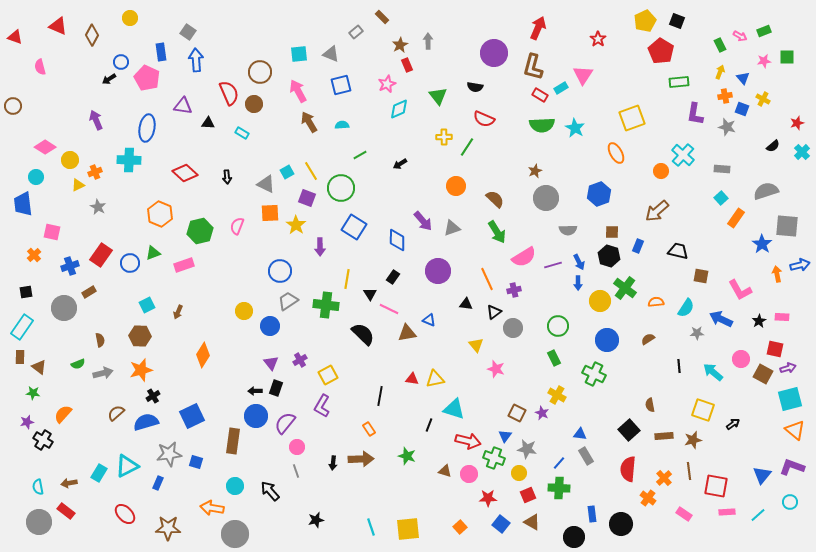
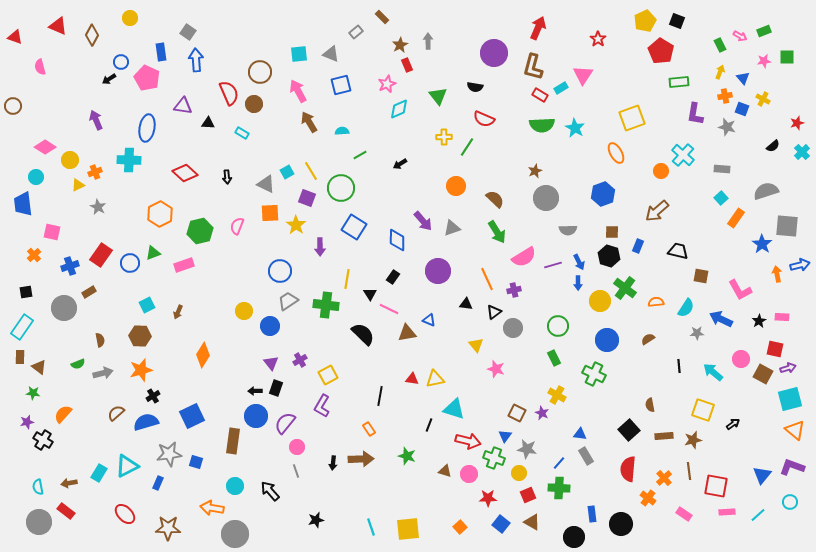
cyan semicircle at (342, 125): moved 6 px down
blue hexagon at (599, 194): moved 4 px right
orange hexagon at (160, 214): rotated 10 degrees clockwise
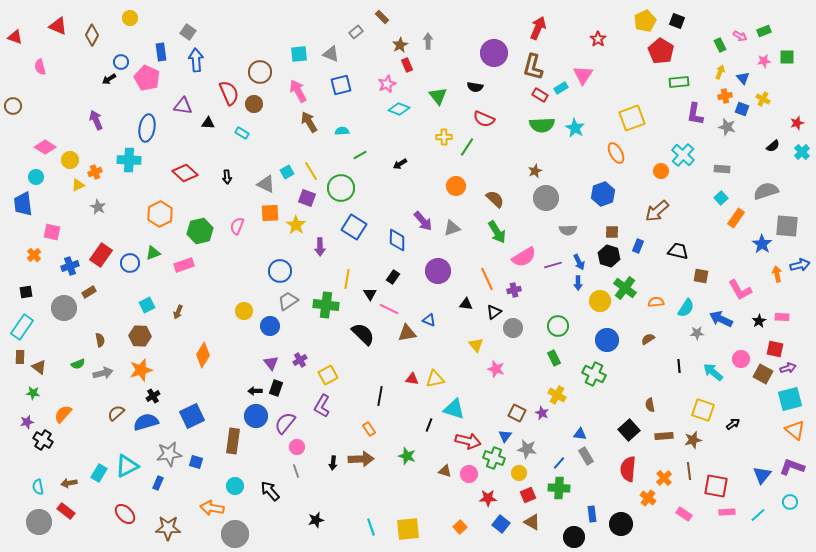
cyan diamond at (399, 109): rotated 45 degrees clockwise
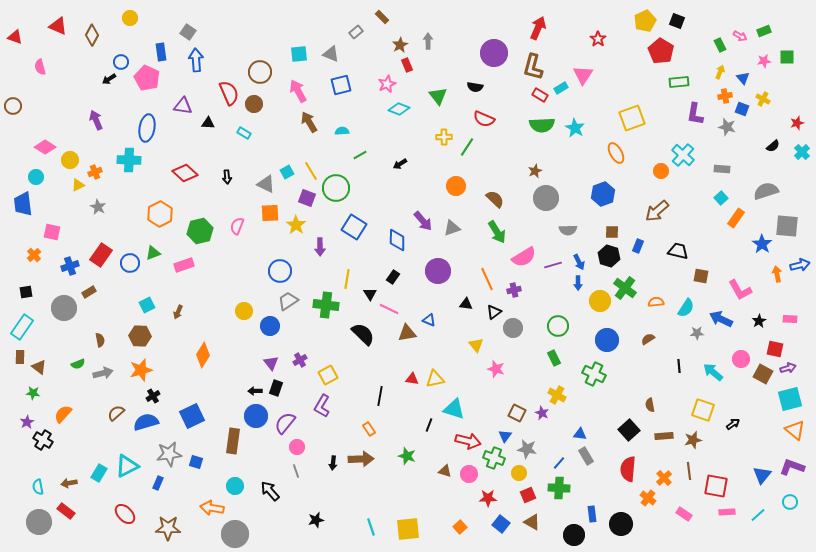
cyan rectangle at (242, 133): moved 2 px right
green circle at (341, 188): moved 5 px left
pink rectangle at (782, 317): moved 8 px right, 2 px down
purple star at (27, 422): rotated 16 degrees counterclockwise
black circle at (574, 537): moved 2 px up
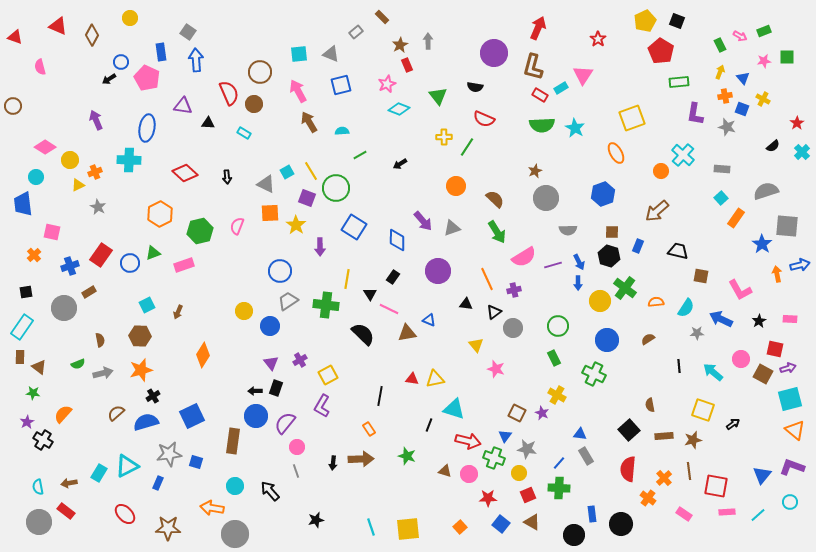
red star at (797, 123): rotated 16 degrees counterclockwise
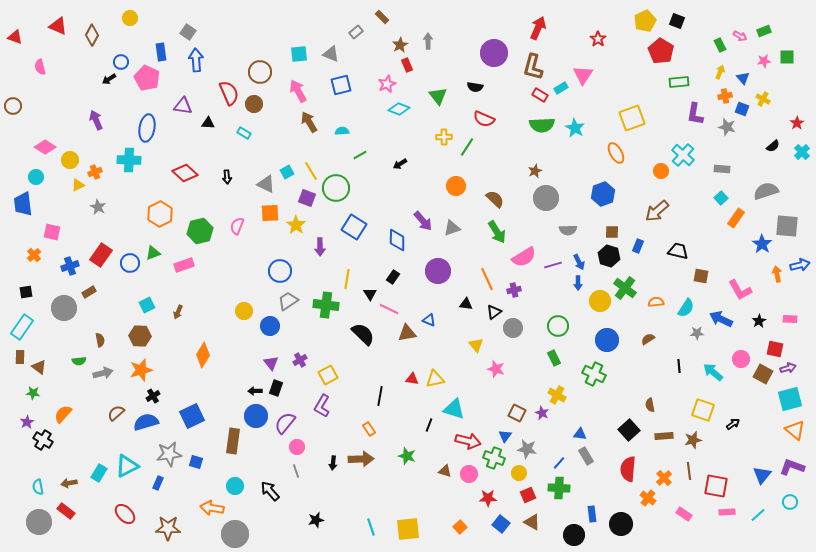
green semicircle at (78, 364): moved 1 px right, 3 px up; rotated 16 degrees clockwise
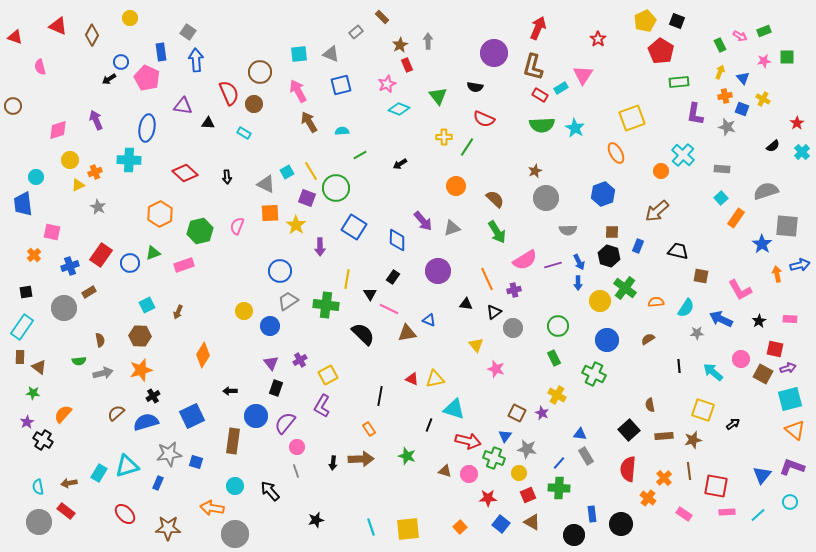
pink diamond at (45, 147): moved 13 px right, 17 px up; rotated 50 degrees counterclockwise
pink semicircle at (524, 257): moved 1 px right, 3 px down
red triangle at (412, 379): rotated 16 degrees clockwise
black arrow at (255, 391): moved 25 px left
cyan triangle at (127, 466): rotated 10 degrees clockwise
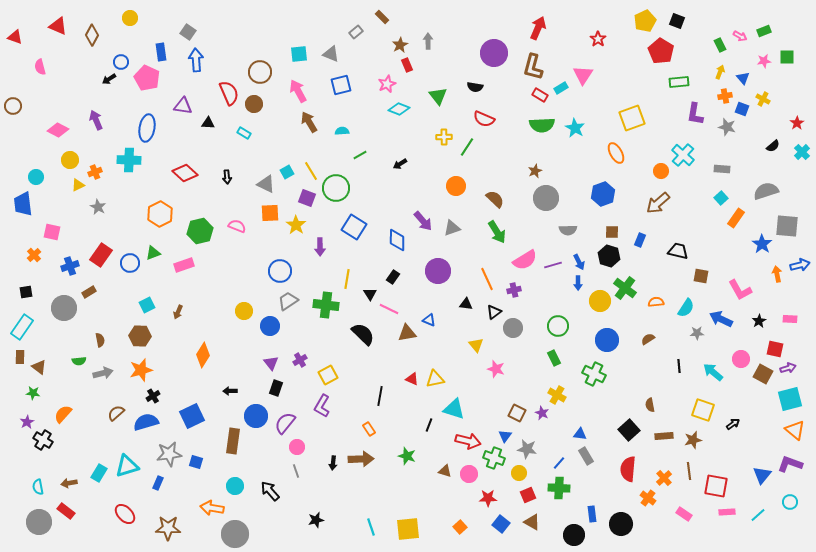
pink diamond at (58, 130): rotated 45 degrees clockwise
brown arrow at (657, 211): moved 1 px right, 8 px up
pink semicircle at (237, 226): rotated 90 degrees clockwise
blue rectangle at (638, 246): moved 2 px right, 6 px up
purple L-shape at (792, 467): moved 2 px left, 3 px up
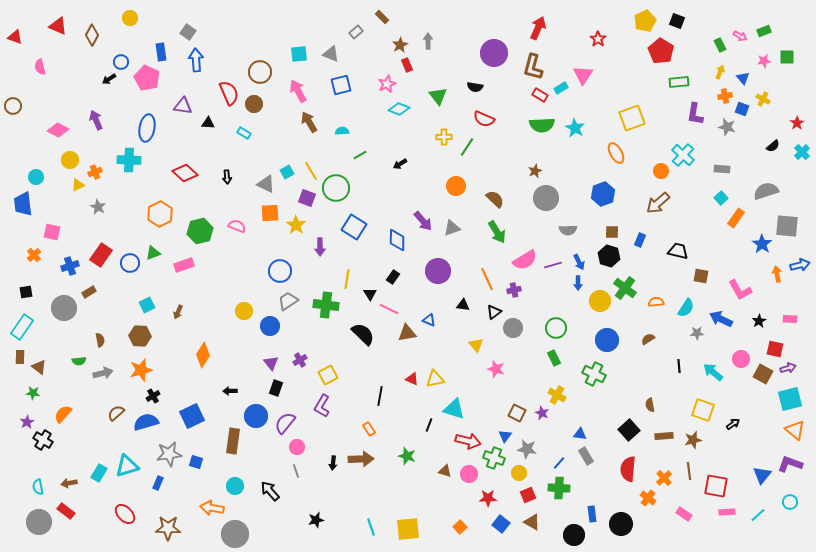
black triangle at (466, 304): moved 3 px left, 1 px down
green circle at (558, 326): moved 2 px left, 2 px down
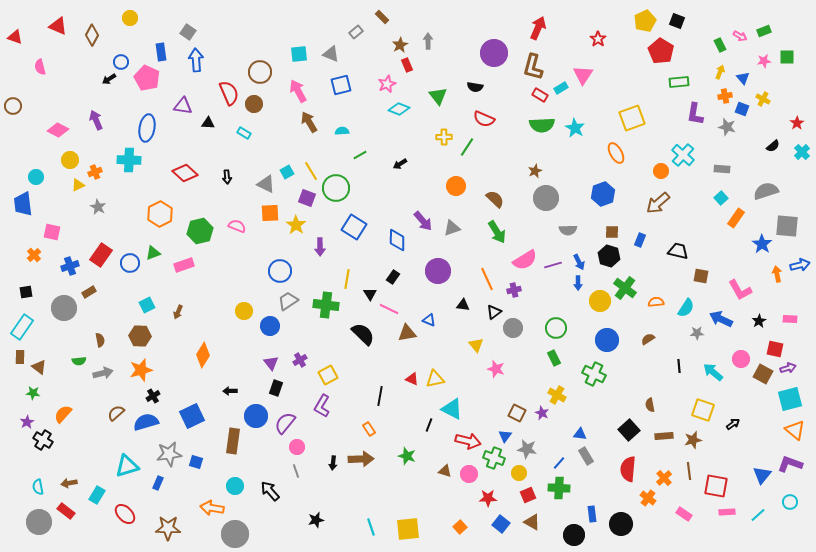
cyan triangle at (454, 409): moved 2 px left; rotated 10 degrees clockwise
cyan rectangle at (99, 473): moved 2 px left, 22 px down
